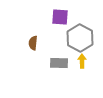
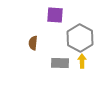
purple square: moved 5 px left, 2 px up
gray rectangle: moved 1 px right
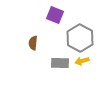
purple square: rotated 18 degrees clockwise
yellow arrow: rotated 104 degrees counterclockwise
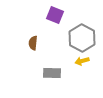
gray hexagon: moved 2 px right
gray rectangle: moved 8 px left, 10 px down
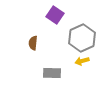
purple square: rotated 12 degrees clockwise
gray hexagon: rotated 8 degrees clockwise
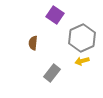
gray rectangle: rotated 54 degrees counterclockwise
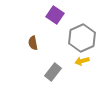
brown semicircle: rotated 16 degrees counterclockwise
gray rectangle: moved 1 px right, 1 px up
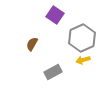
brown semicircle: moved 1 px left, 1 px down; rotated 40 degrees clockwise
yellow arrow: moved 1 px right, 1 px up
gray rectangle: rotated 24 degrees clockwise
